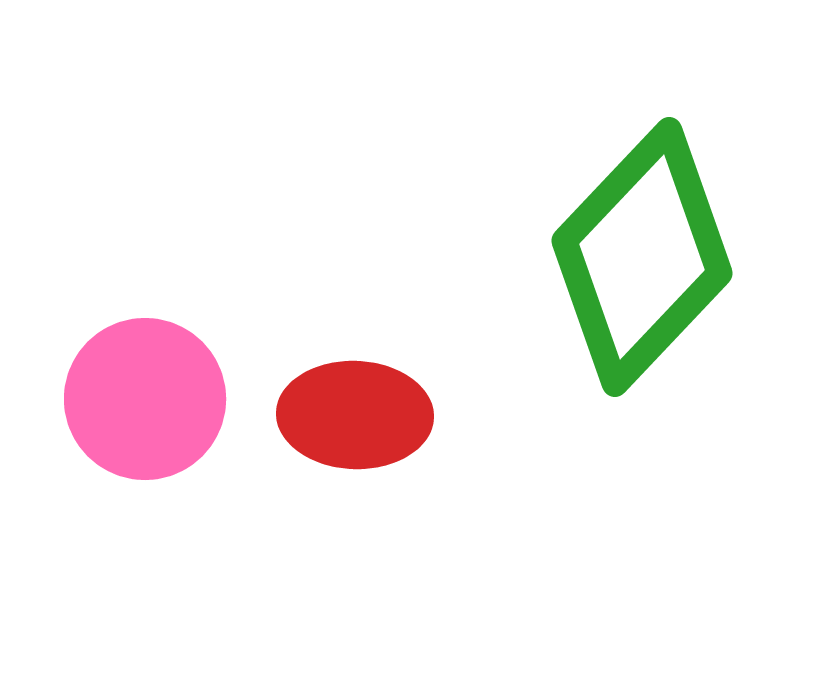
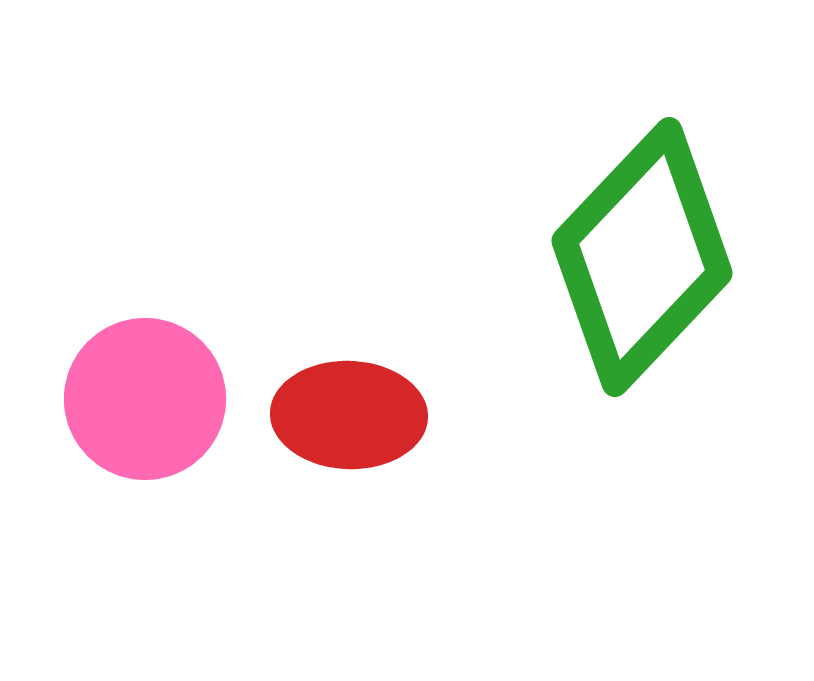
red ellipse: moved 6 px left
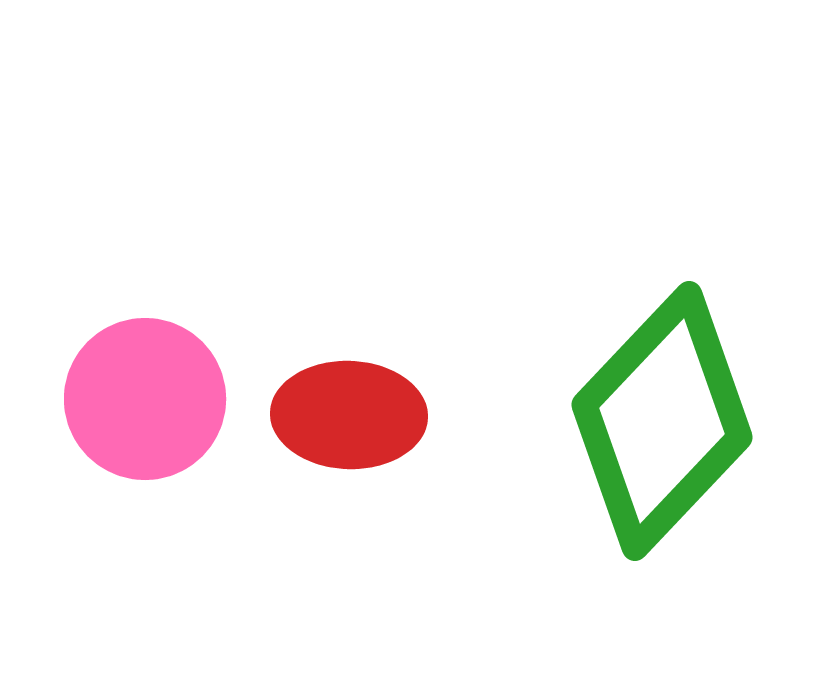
green diamond: moved 20 px right, 164 px down
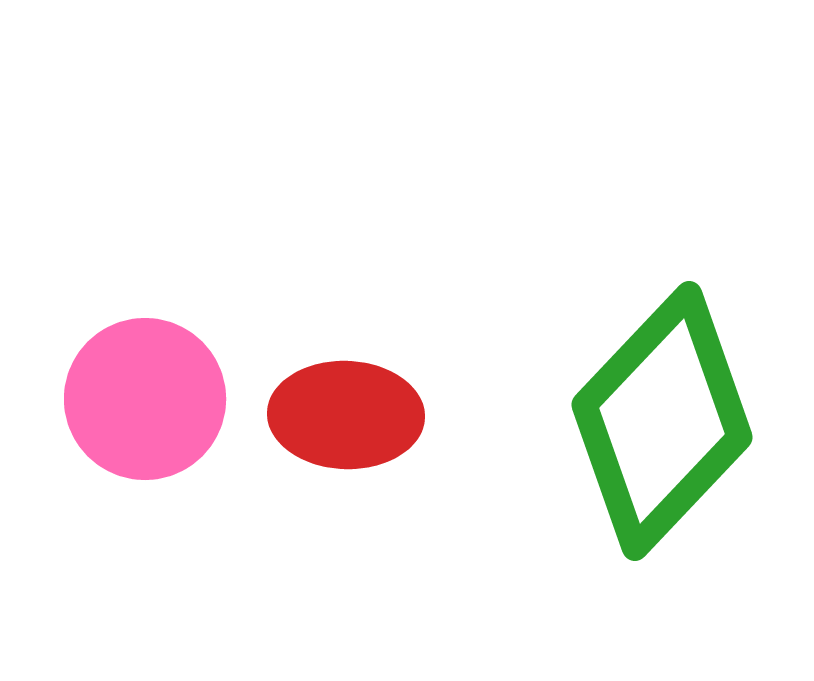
red ellipse: moved 3 px left
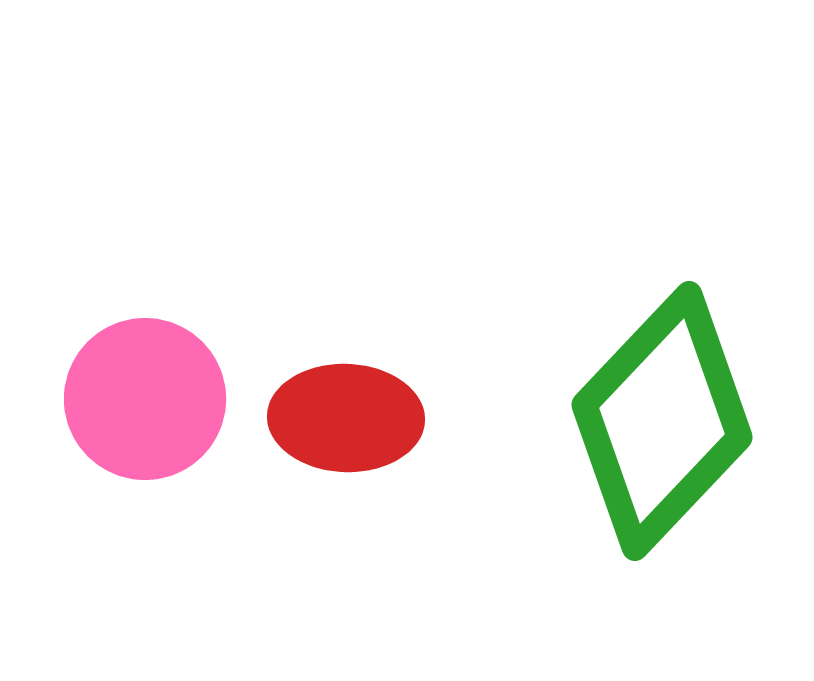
red ellipse: moved 3 px down
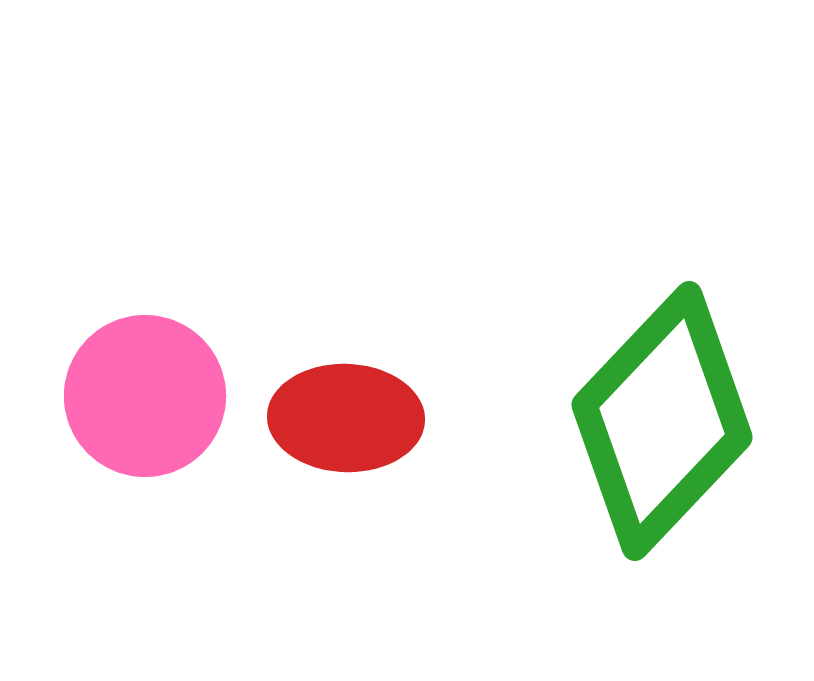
pink circle: moved 3 px up
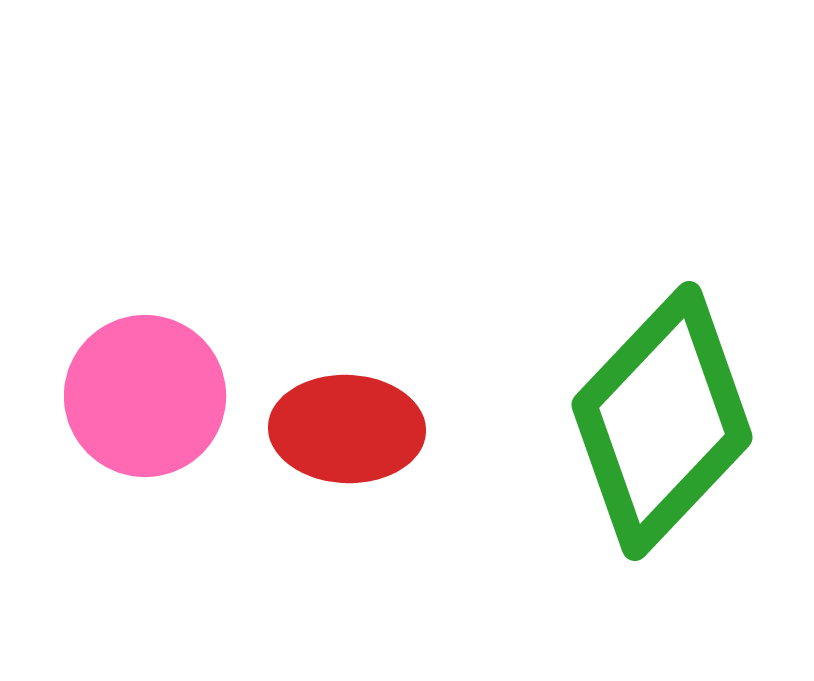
red ellipse: moved 1 px right, 11 px down
